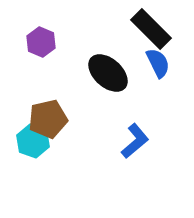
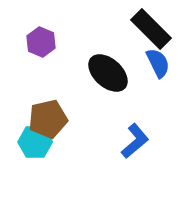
cyan hexagon: moved 2 px right, 1 px down; rotated 20 degrees counterclockwise
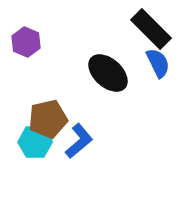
purple hexagon: moved 15 px left
blue L-shape: moved 56 px left
